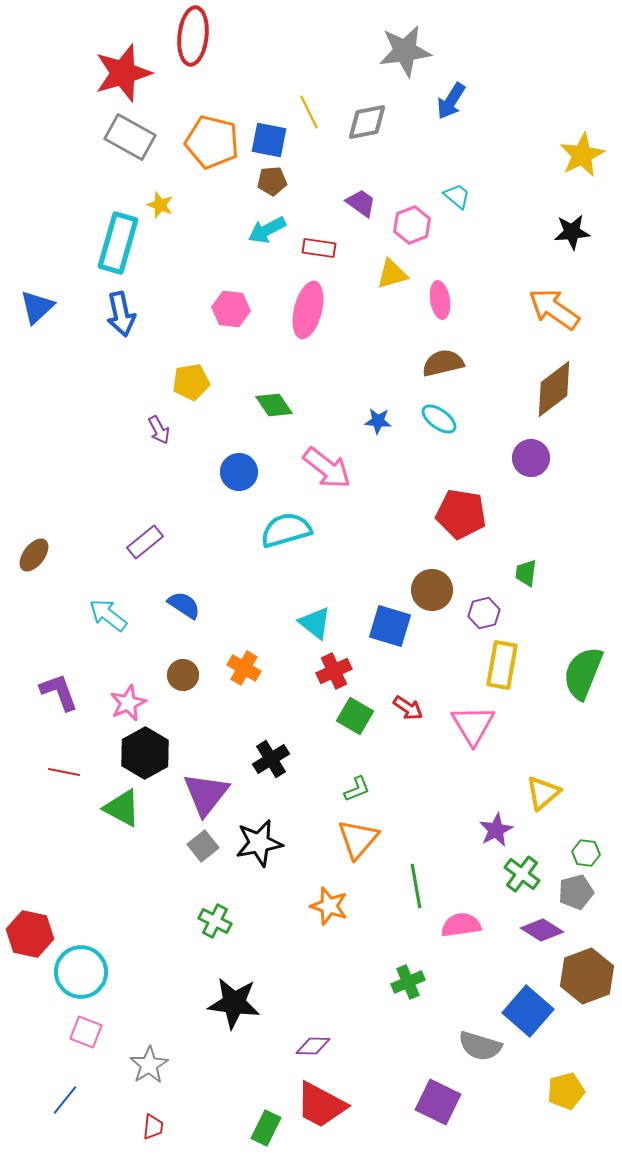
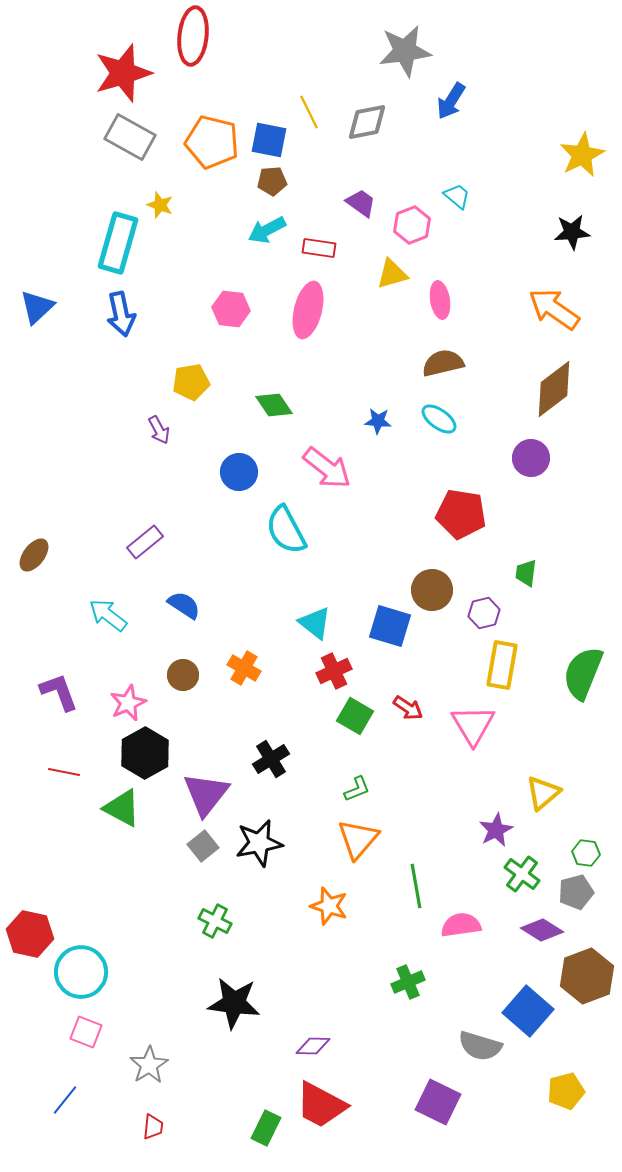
cyan semicircle at (286, 530): rotated 102 degrees counterclockwise
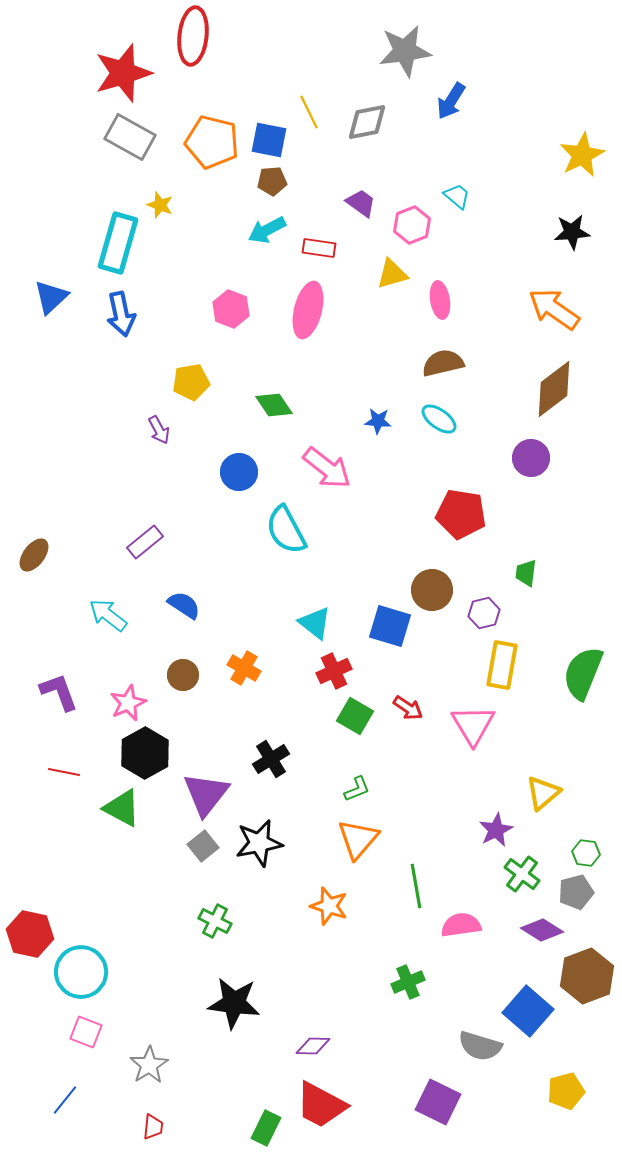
blue triangle at (37, 307): moved 14 px right, 10 px up
pink hexagon at (231, 309): rotated 15 degrees clockwise
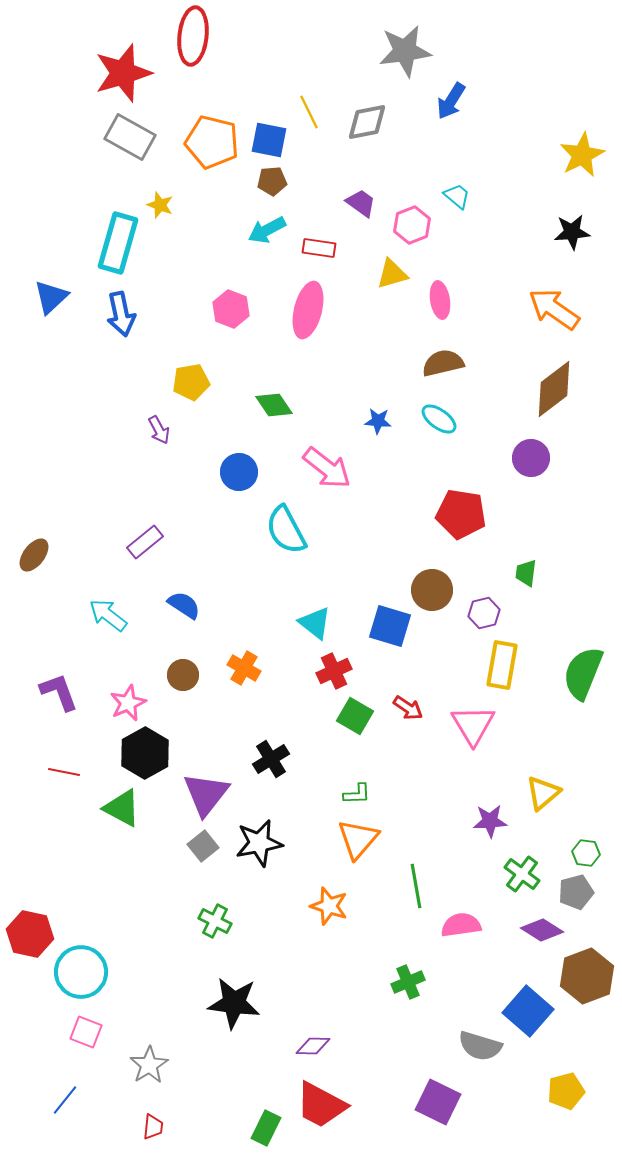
green L-shape at (357, 789): moved 5 px down; rotated 20 degrees clockwise
purple star at (496, 830): moved 6 px left, 9 px up; rotated 24 degrees clockwise
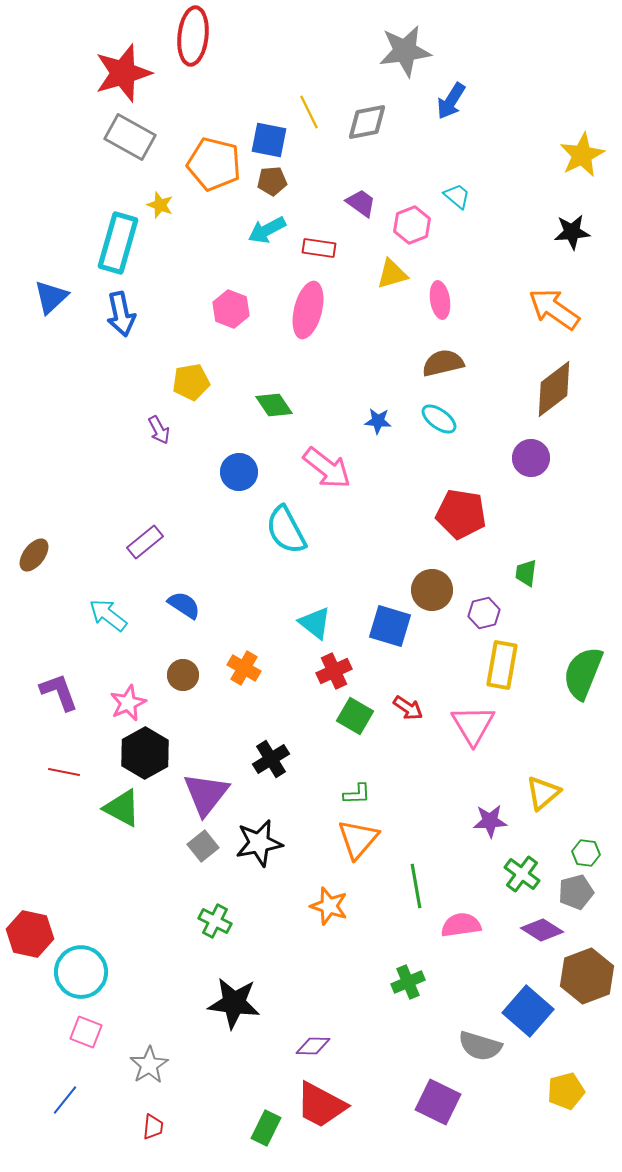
orange pentagon at (212, 142): moved 2 px right, 22 px down
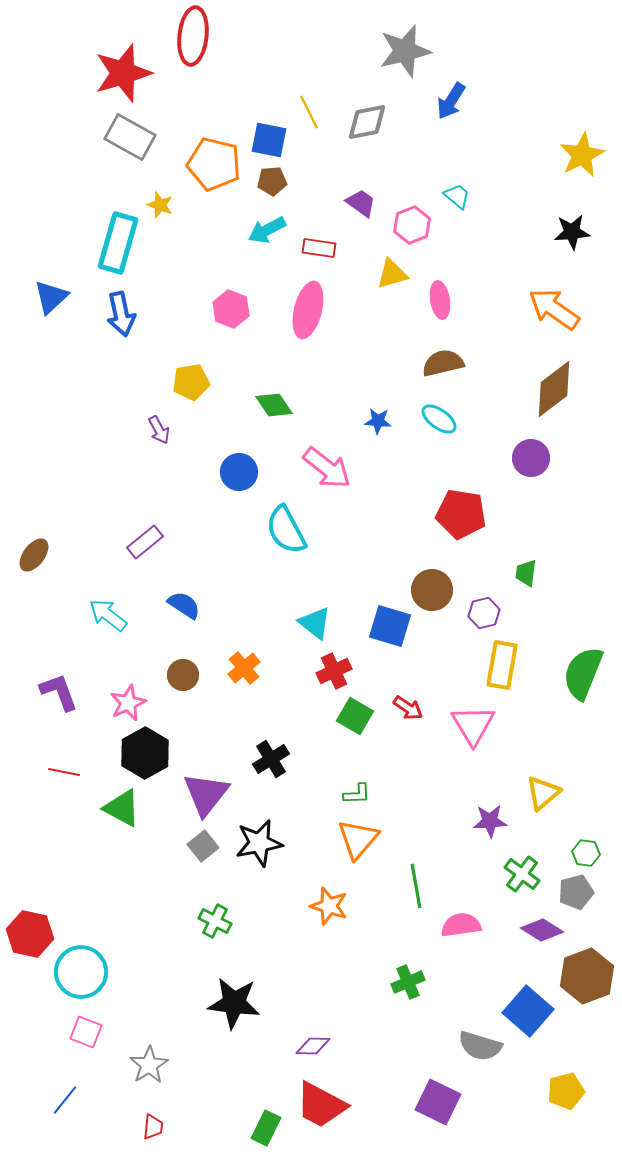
gray star at (405, 51): rotated 6 degrees counterclockwise
orange cross at (244, 668): rotated 20 degrees clockwise
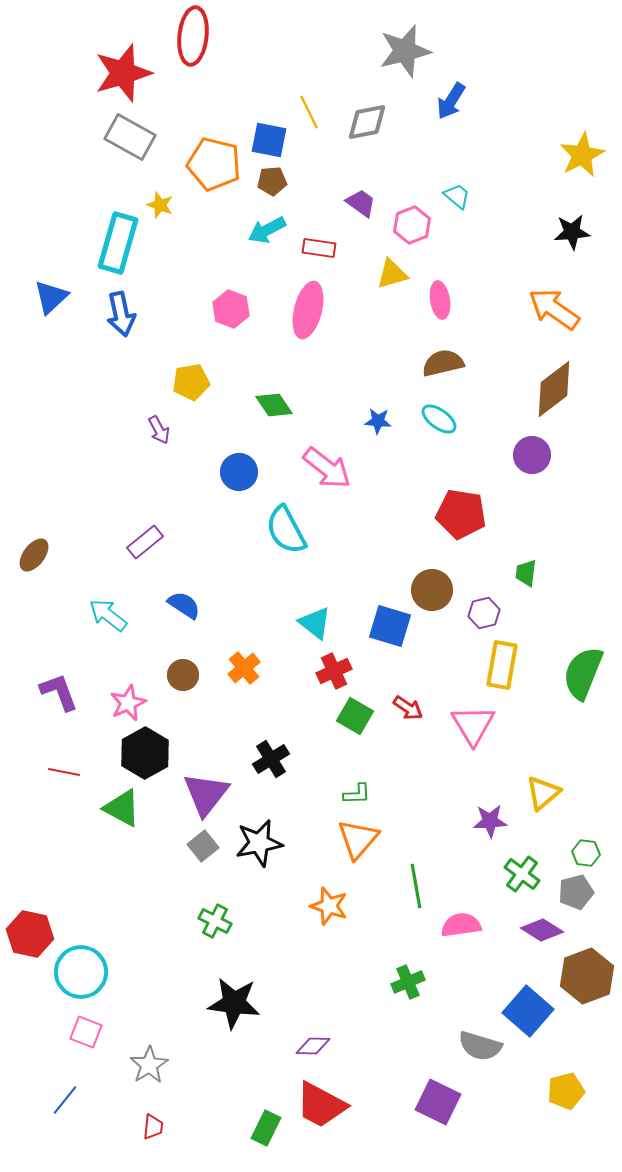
purple circle at (531, 458): moved 1 px right, 3 px up
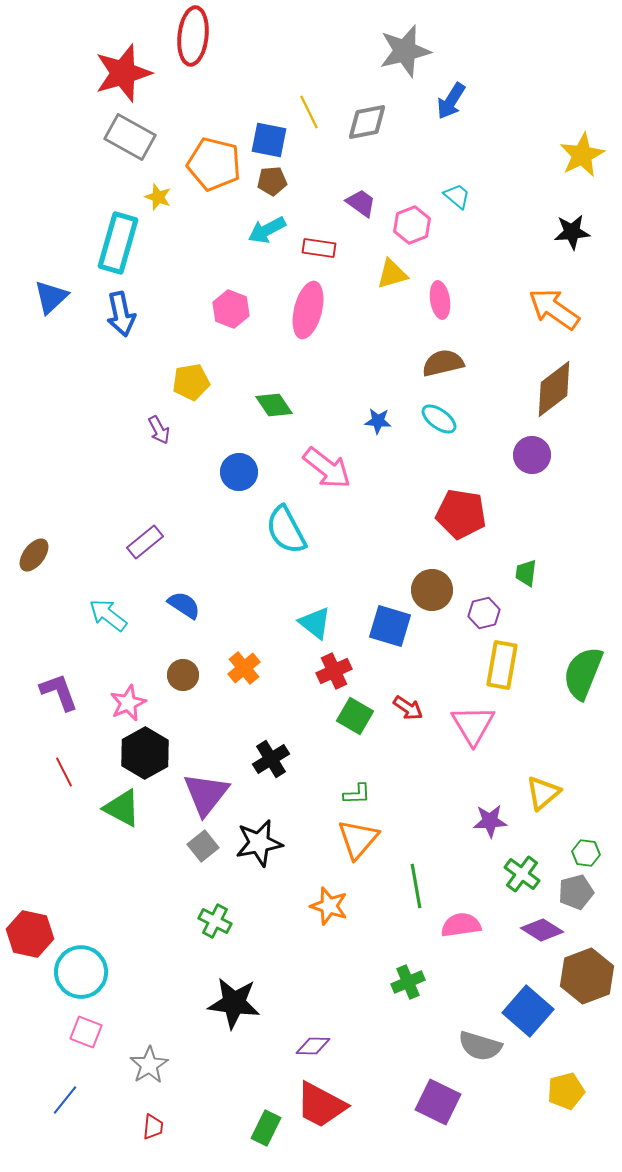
yellow star at (160, 205): moved 2 px left, 8 px up
red line at (64, 772): rotated 52 degrees clockwise
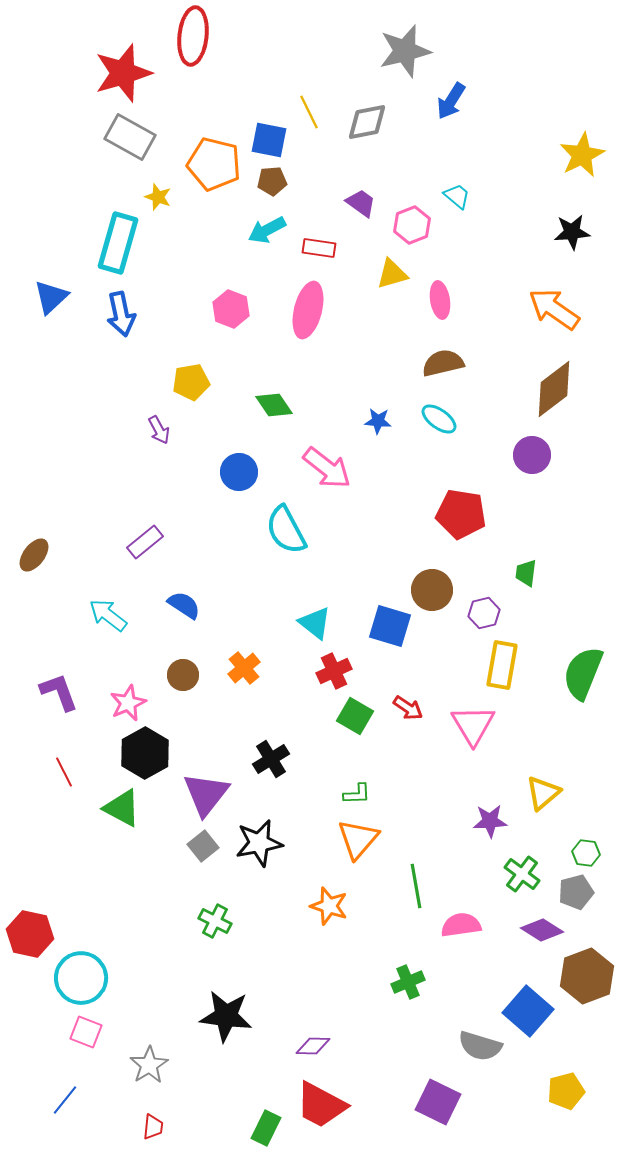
cyan circle at (81, 972): moved 6 px down
black star at (234, 1003): moved 8 px left, 13 px down
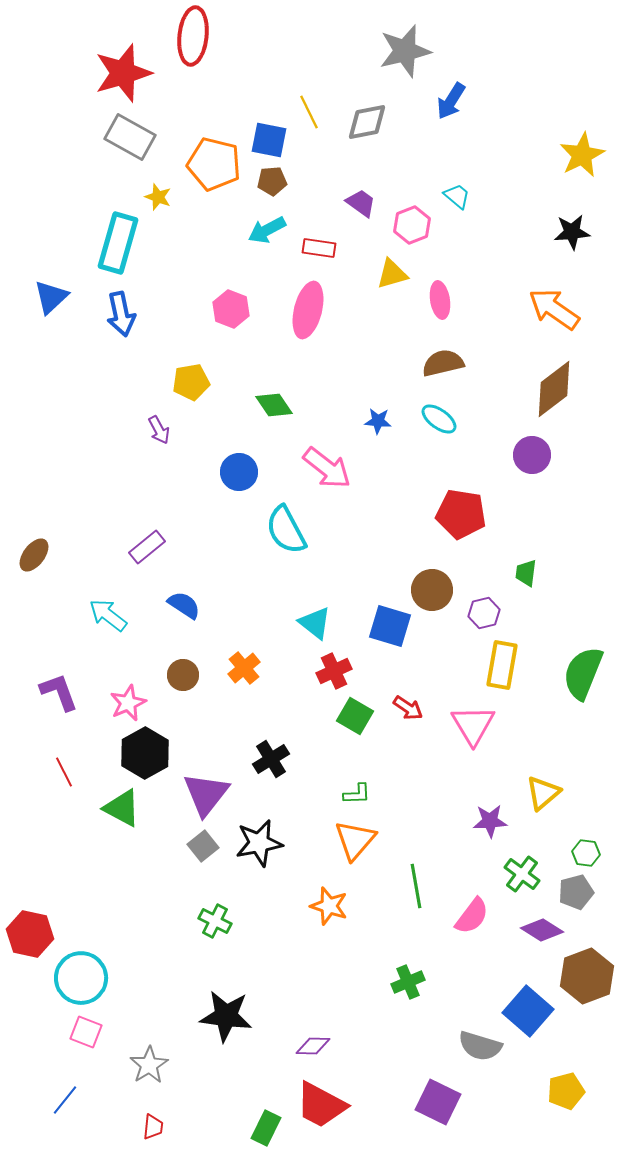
purple rectangle at (145, 542): moved 2 px right, 5 px down
orange triangle at (358, 839): moved 3 px left, 1 px down
pink semicircle at (461, 925): moved 11 px right, 9 px up; rotated 135 degrees clockwise
